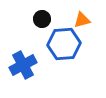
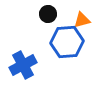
black circle: moved 6 px right, 5 px up
blue hexagon: moved 3 px right, 2 px up
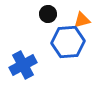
blue hexagon: moved 1 px right
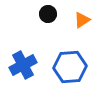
orange triangle: rotated 18 degrees counterclockwise
blue hexagon: moved 2 px right, 25 px down
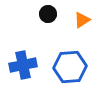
blue cross: rotated 16 degrees clockwise
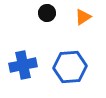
black circle: moved 1 px left, 1 px up
orange triangle: moved 1 px right, 3 px up
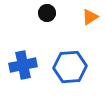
orange triangle: moved 7 px right
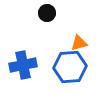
orange triangle: moved 11 px left, 26 px down; rotated 18 degrees clockwise
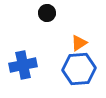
orange triangle: rotated 18 degrees counterclockwise
blue hexagon: moved 9 px right, 2 px down
